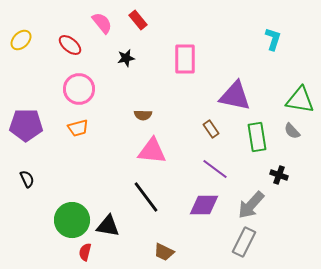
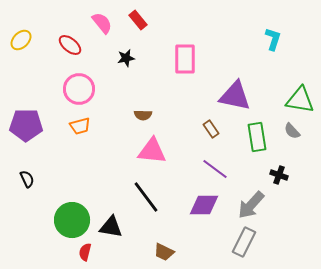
orange trapezoid: moved 2 px right, 2 px up
black triangle: moved 3 px right, 1 px down
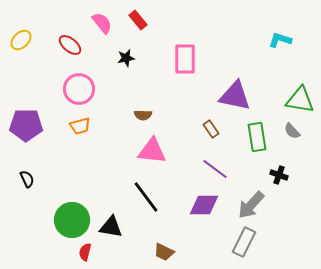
cyan L-shape: moved 7 px right, 1 px down; rotated 90 degrees counterclockwise
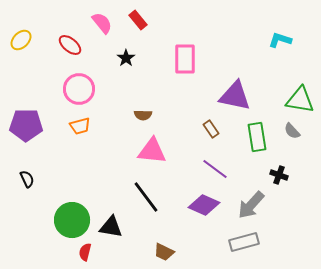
black star: rotated 24 degrees counterclockwise
purple diamond: rotated 24 degrees clockwise
gray rectangle: rotated 48 degrees clockwise
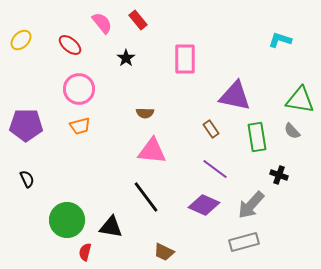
brown semicircle: moved 2 px right, 2 px up
green circle: moved 5 px left
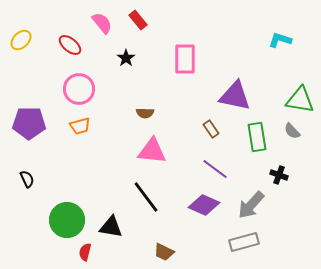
purple pentagon: moved 3 px right, 2 px up
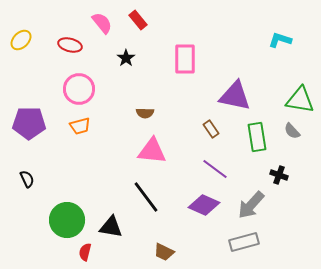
red ellipse: rotated 25 degrees counterclockwise
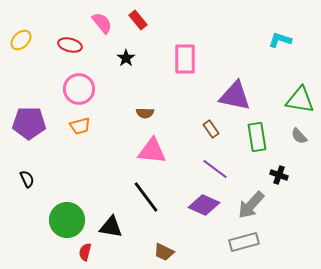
gray semicircle: moved 7 px right, 5 px down
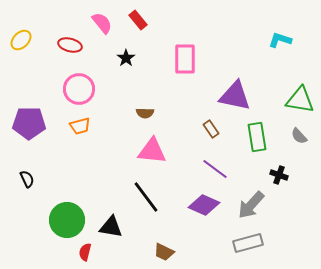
gray rectangle: moved 4 px right, 1 px down
